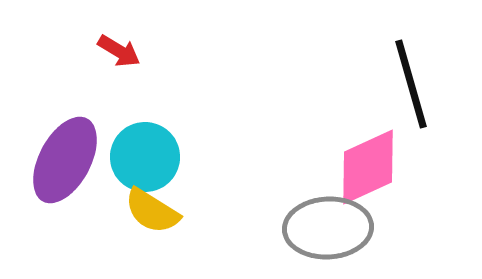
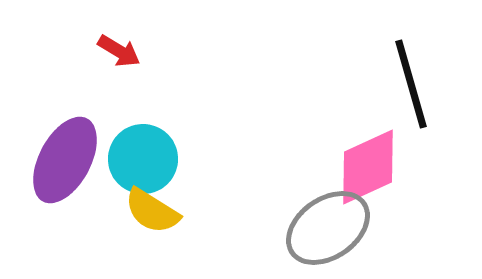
cyan circle: moved 2 px left, 2 px down
gray ellipse: rotated 32 degrees counterclockwise
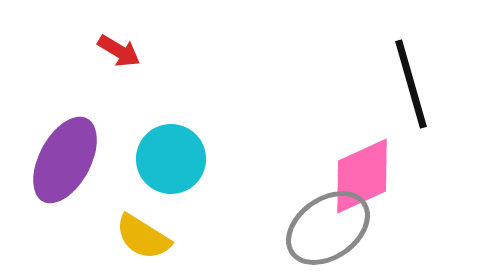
cyan circle: moved 28 px right
pink diamond: moved 6 px left, 9 px down
yellow semicircle: moved 9 px left, 26 px down
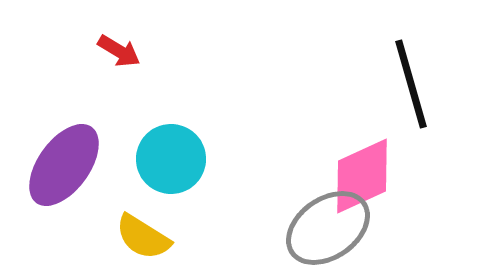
purple ellipse: moved 1 px left, 5 px down; rotated 8 degrees clockwise
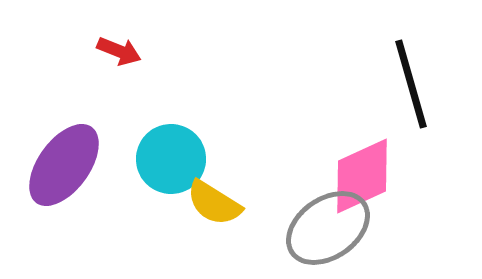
red arrow: rotated 9 degrees counterclockwise
yellow semicircle: moved 71 px right, 34 px up
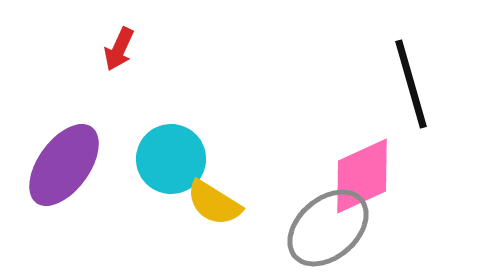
red arrow: moved 2 px up; rotated 93 degrees clockwise
gray ellipse: rotated 6 degrees counterclockwise
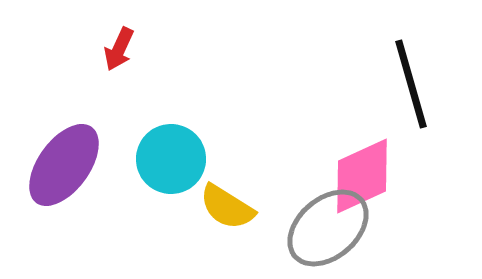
yellow semicircle: moved 13 px right, 4 px down
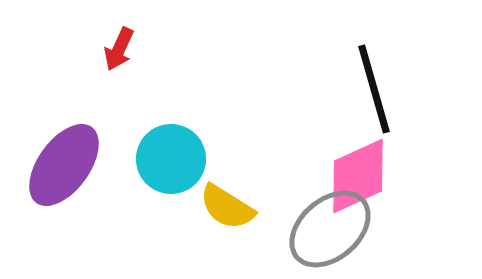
black line: moved 37 px left, 5 px down
pink diamond: moved 4 px left
gray ellipse: moved 2 px right, 1 px down
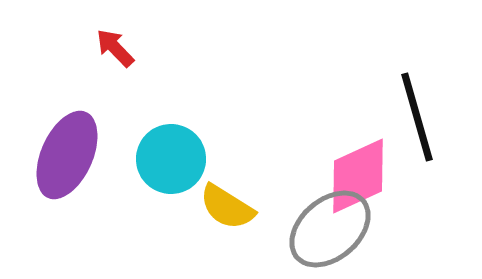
red arrow: moved 4 px left, 1 px up; rotated 111 degrees clockwise
black line: moved 43 px right, 28 px down
purple ellipse: moved 3 px right, 10 px up; rotated 12 degrees counterclockwise
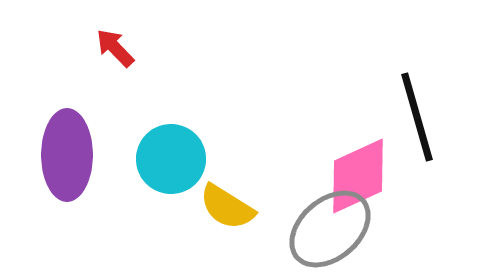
purple ellipse: rotated 24 degrees counterclockwise
